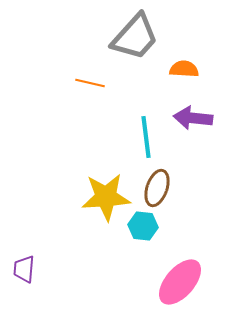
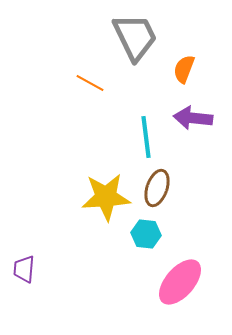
gray trapezoid: rotated 68 degrees counterclockwise
orange semicircle: rotated 72 degrees counterclockwise
orange line: rotated 16 degrees clockwise
cyan hexagon: moved 3 px right, 8 px down
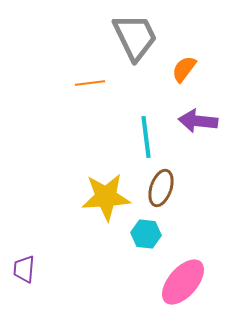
orange semicircle: rotated 16 degrees clockwise
orange line: rotated 36 degrees counterclockwise
purple arrow: moved 5 px right, 3 px down
brown ellipse: moved 4 px right
pink ellipse: moved 3 px right
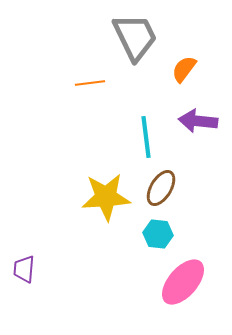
brown ellipse: rotated 12 degrees clockwise
cyan hexagon: moved 12 px right
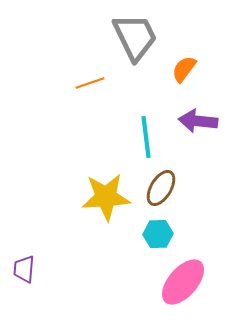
orange line: rotated 12 degrees counterclockwise
cyan hexagon: rotated 8 degrees counterclockwise
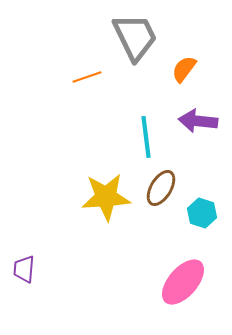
orange line: moved 3 px left, 6 px up
cyan hexagon: moved 44 px right, 21 px up; rotated 20 degrees clockwise
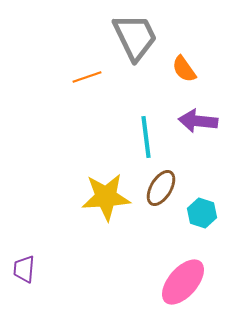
orange semicircle: rotated 72 degrees counterclockwise
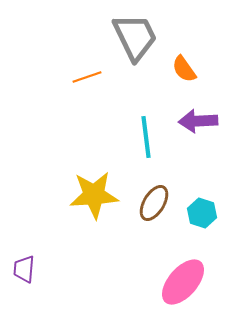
purple arrow: rotated 9 degrees counterclockwise
brown ellipse: moved 7 px left, 15 px down
yellow star: moved 12 px left, 2 px up
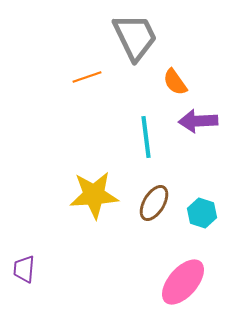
orange semicircle: moved 9 px left, 13 px down
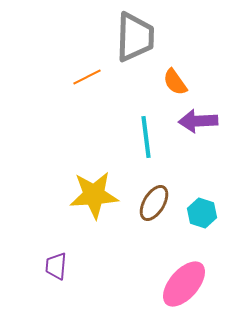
gray trapezoid: rotated 28 degrees clockwise
orange line: rotated 8 degrees counterclockwise
purple trapezoid: moved 32 px right, 3 px up
pink ellipse: moved 1 px right, 2 px down
